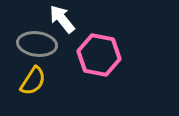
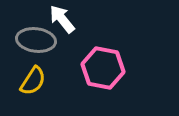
gray ellipse: moved 1 px left, 4 px up
pink hexagon: moved 4 px right, 13 px down
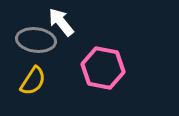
white arrow: moved 1 px left, 3 px down
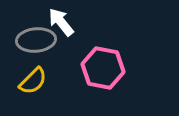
gray ellipse: rotated 12 degrees counterclockwise
yellow semicircle: rotated 12 degrees clockwise
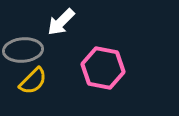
white arrow: rotated 96 degrees counterclockwise
gray ellipse: moved 13 px left, 10 px down
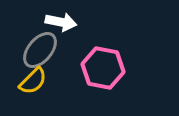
white arrow: rotated 124 degrees counterclockwise
gray ellipse: moved 17 px right; rotated 45 degrees counterclockwise
